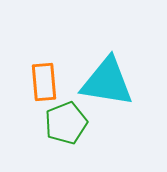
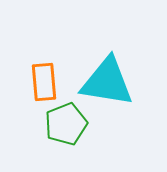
green pentagon: moved 1 px down
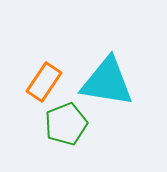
orange rectangle: rotated 39 degrees clockwise
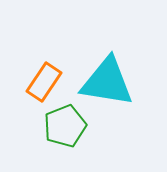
green pentagon: moved 1 px left, 2 px down
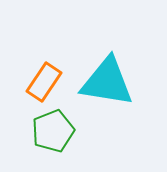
green pentagon: moved 12 px left, 5 px down
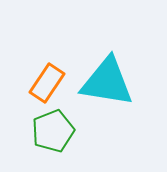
orange rectangle: moved 3 px right, 1 px down
